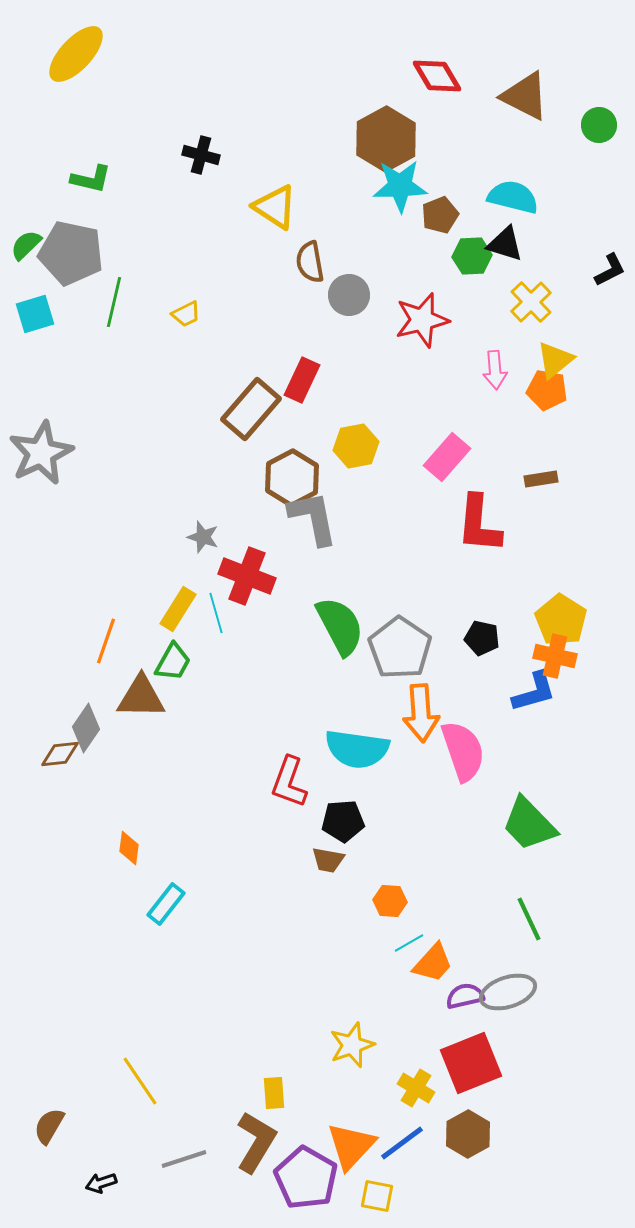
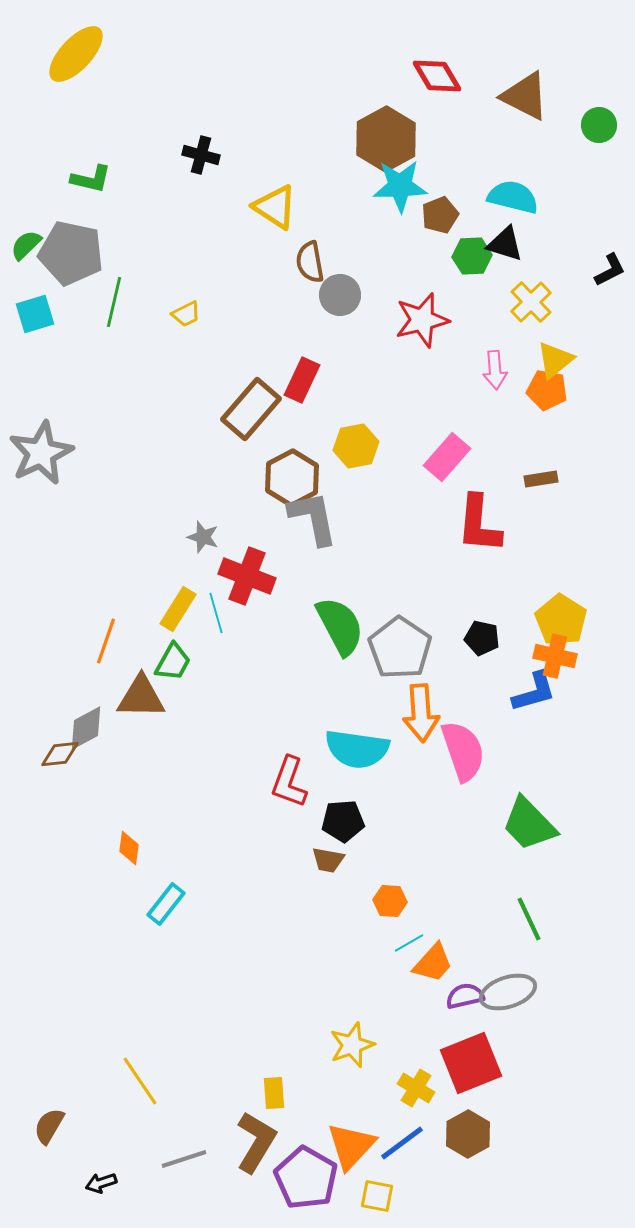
gray circle at (349, 295): moved 9 px left
gray diamond at (86, 728): rotated 27 degrees clockwise
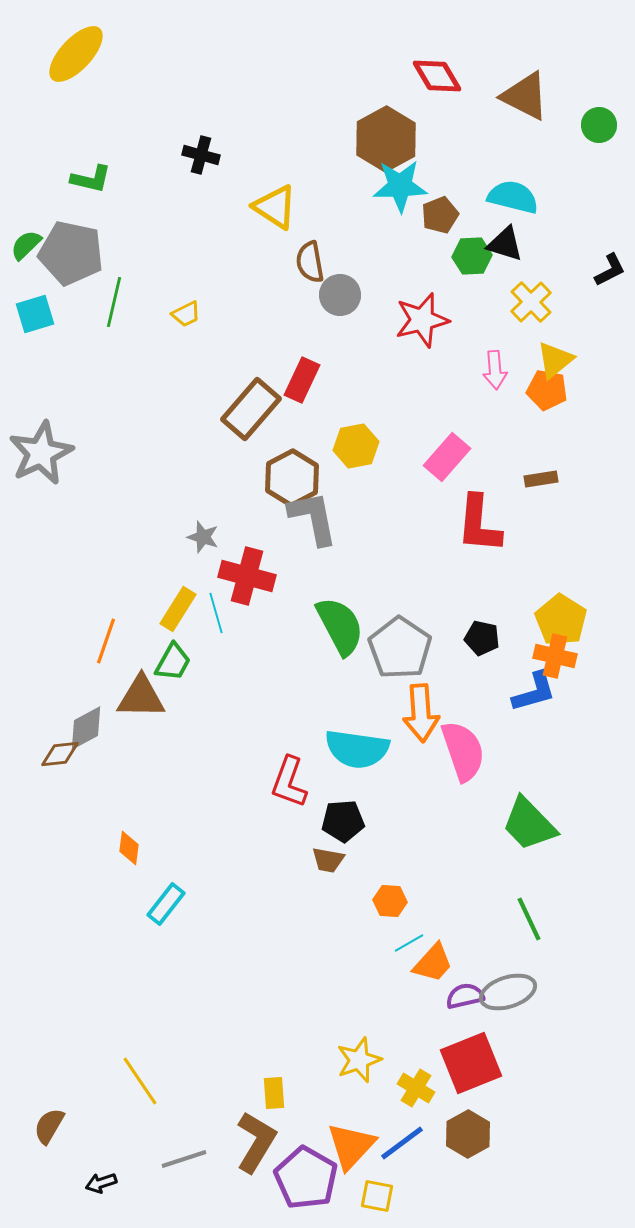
red cross at (247, 576): rotated 6 degrees counterclockwise
yellow star at (352, 1045): moved 7 px right, 15 px down
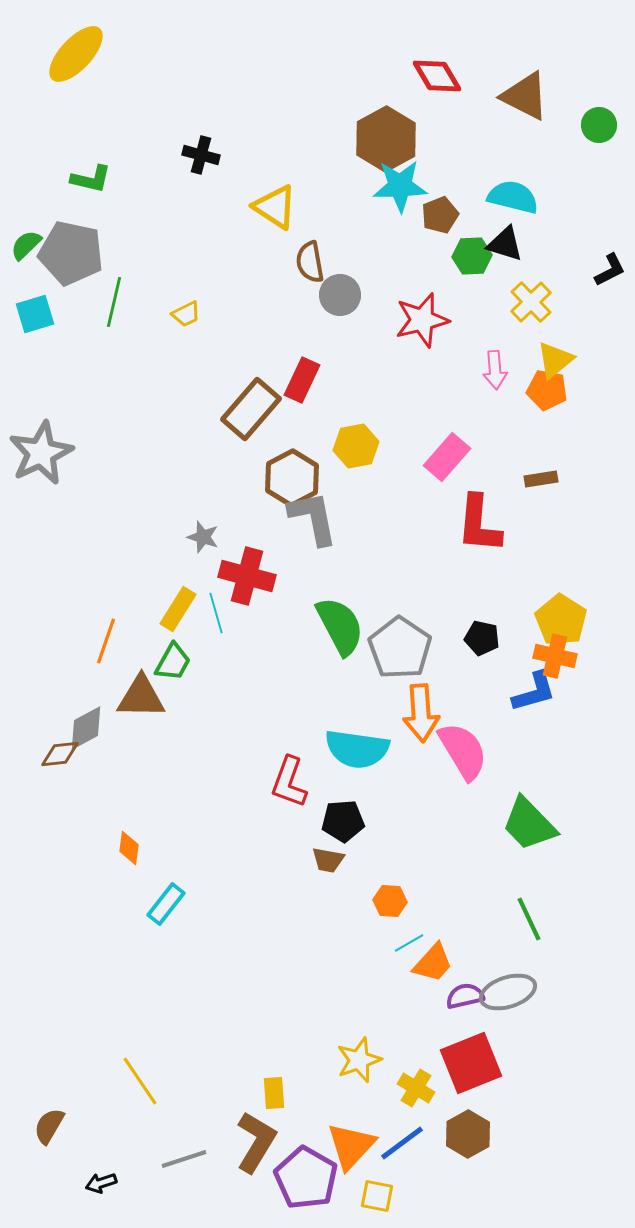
pink semicircle at (463, 751): rotated 12 degrees counterclockwise
